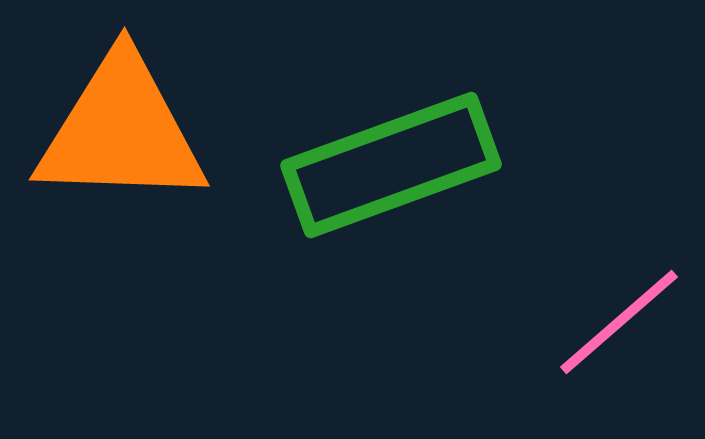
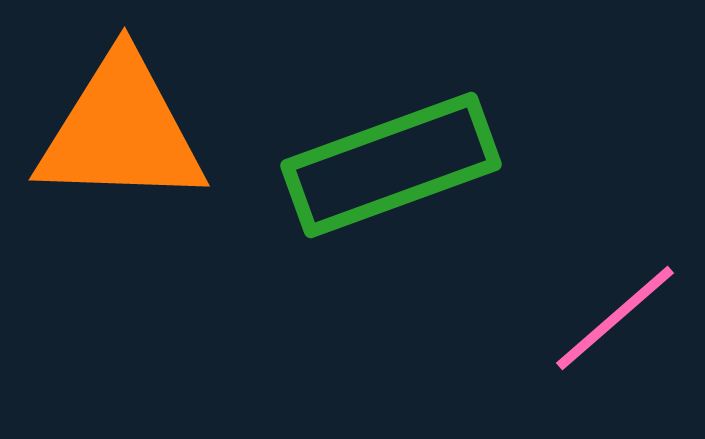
pink line: moved 4 px left, 4 px up
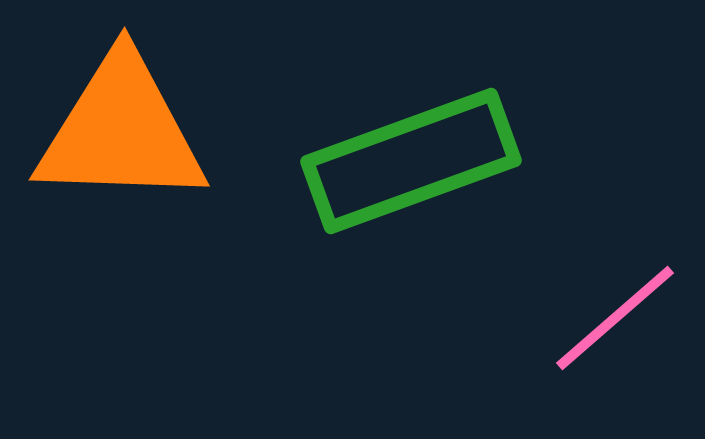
green rectangle: moved 20 px right, 4 px up
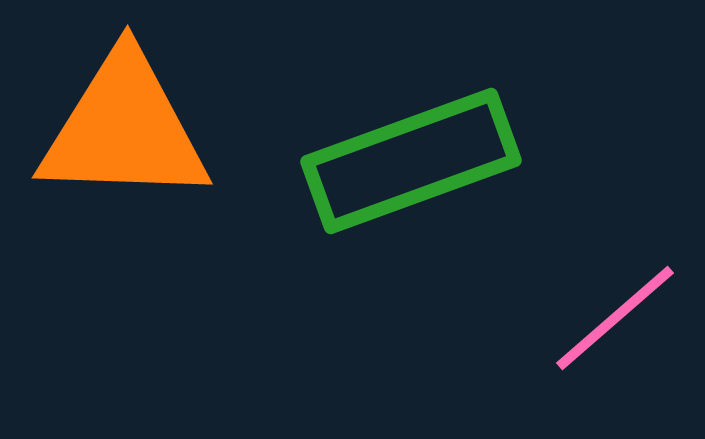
orange triangle: moved 3 px right, 2 px up
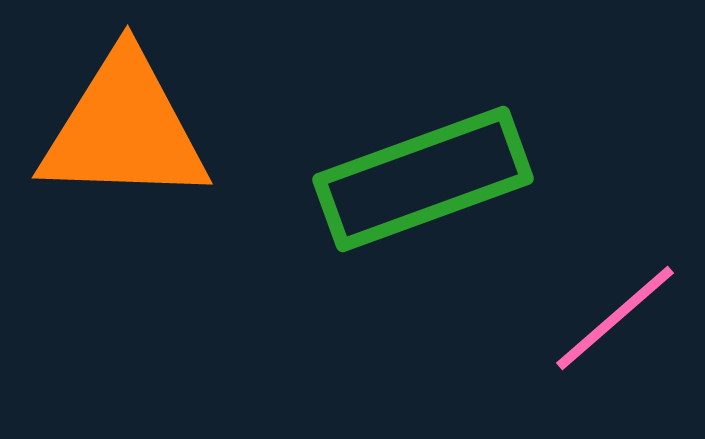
green rectangle: moved 12 px right, 18 px down
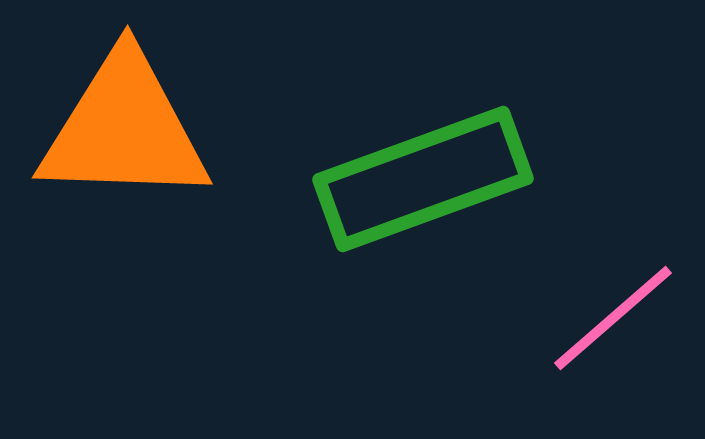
pink line: moved 2 px left
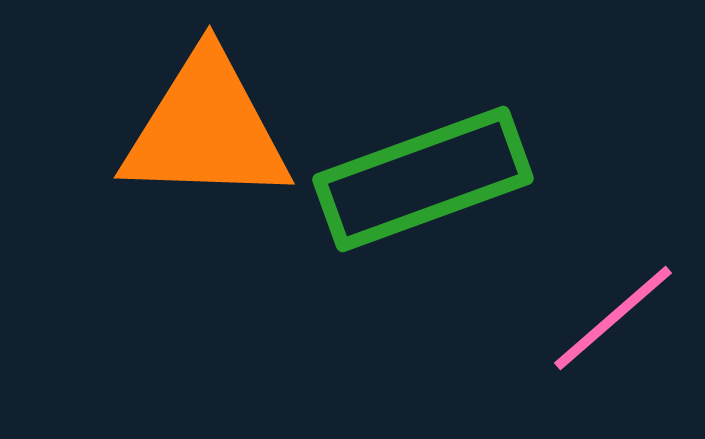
orange triangle: moved 82 px right
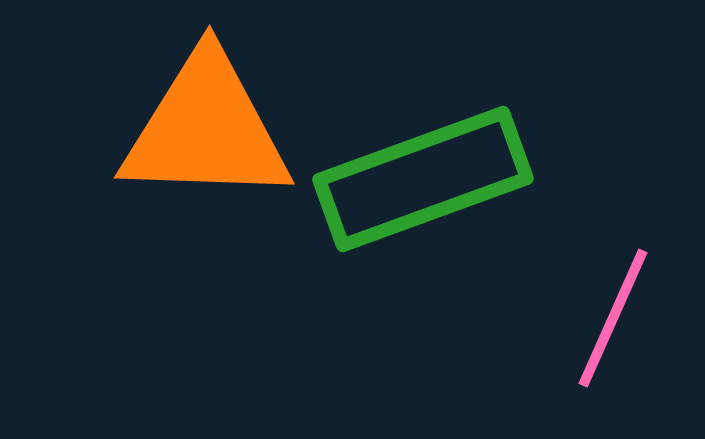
pink line: rotated 25 degrees counterclockwise
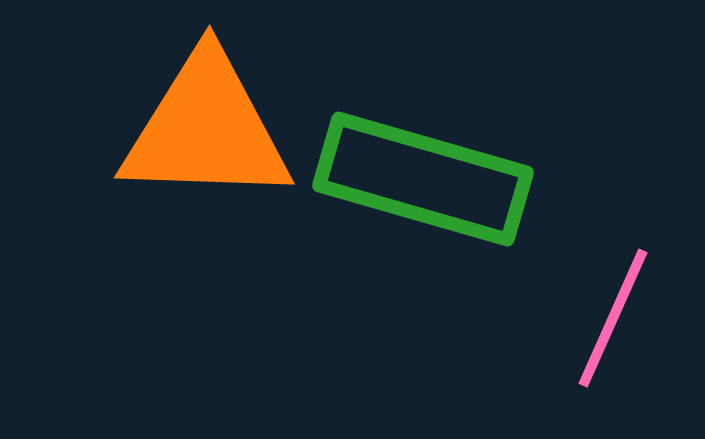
green rectangle: rotated 36 degrees clockwise
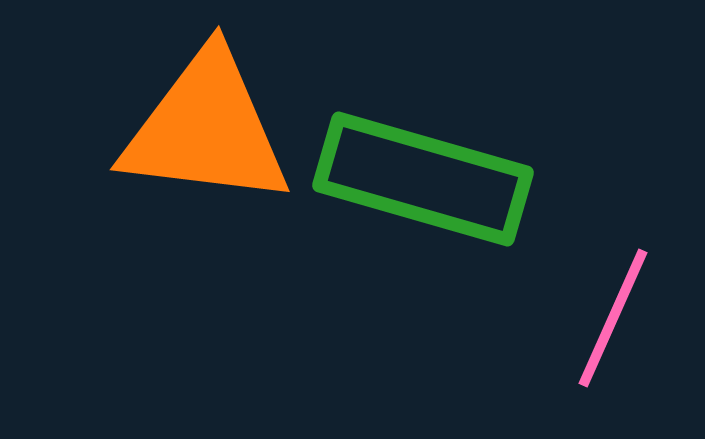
orange triangle: rotated 5 degrees clockwise
